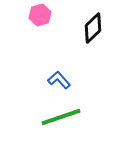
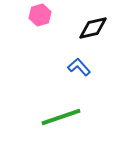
black diamond: rotated 32 degrees clockwise
blue L-shape: moved 20 px right, 13 px up
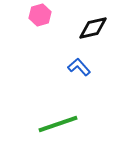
green line: moved 3 px left, 7 px down
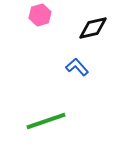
blue L-shape: moved 2 px left
green line: moved 12 px left, 3 px up
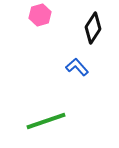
black diamond: rotated 44 degrees counterclockwise
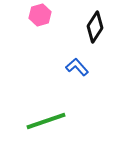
black diamond: moved 2 px right, 1 px up
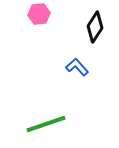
pink hexagon: moved 1 px left, 1 px up; rotated 10 degrees clockwise
green line: moved 3 px down
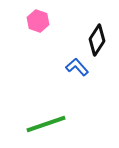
pink hexagon: moved 1 px left, 7 px down; rotated 25 degrees clockwise
black diamond: moved 2 px right, 13 px down
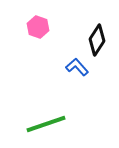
pink hexagon: moved 6 px down
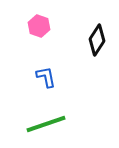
pink hexagon: moved 1 px right, 1 px up
blue L-shape: moved 31 px left, 10 px down; rotated 30 degrees clockwise
